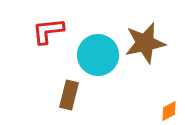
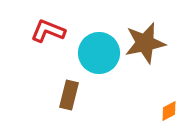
red L-shape: rotated 28 degrees clockwise
cyan circle: moved 1 px right, 2 px up
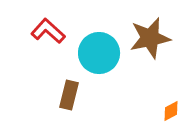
red L-shape: rotated 20 degrees clockwise
brown star: moved 5 px right, 5 px up
orange diamond: moved 2 px right
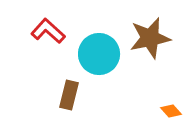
cyan circle: moved 1 px down
orange diamond: rotated 75 degrees clockwise
